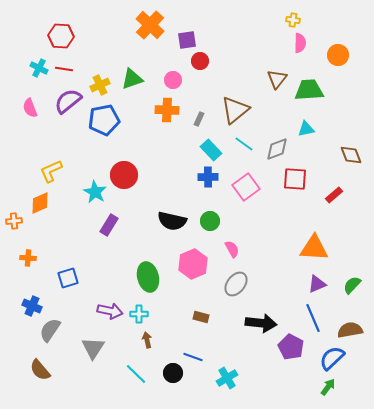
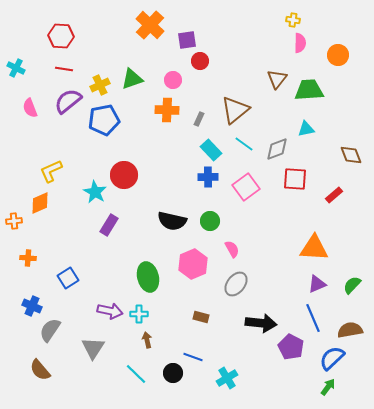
cyan cross at (39, 68): moved 23 px left
blue square at (68, 278): rotated 15 degrees counterclockwise
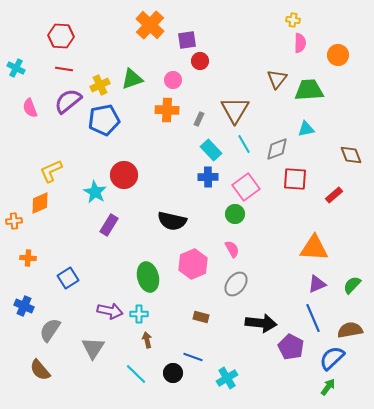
brown triangle at (235, 110): rotated 20 degrees counterclockwise
cyan line at (244, 144): rotated 24 degrees clockwise
green circle at (210, 221): moved 25 px right, 7 px up
blue cross at (32, 306): moved 8 px left
